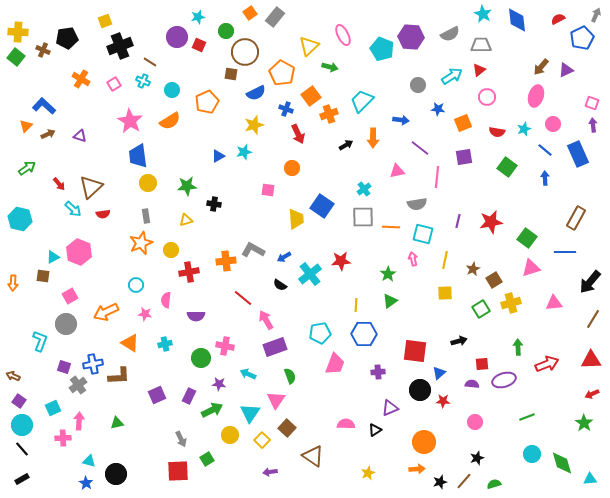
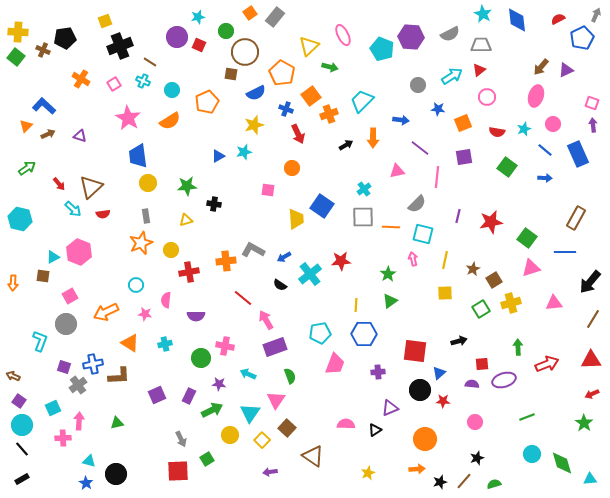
black pentagon at (67, 38): moved 2 px left
pink star at (130, 121): moved 2 px left, 3 px up
blue arrow at (545, 178): rotated 96 degrees clockwise
gray semicircle at (417, 204): rotated 36 degrees counterclockwise
purple line at (458, 221): moved 5 px up
orange circle at (424, 442): moved 1 px right, 3 px up
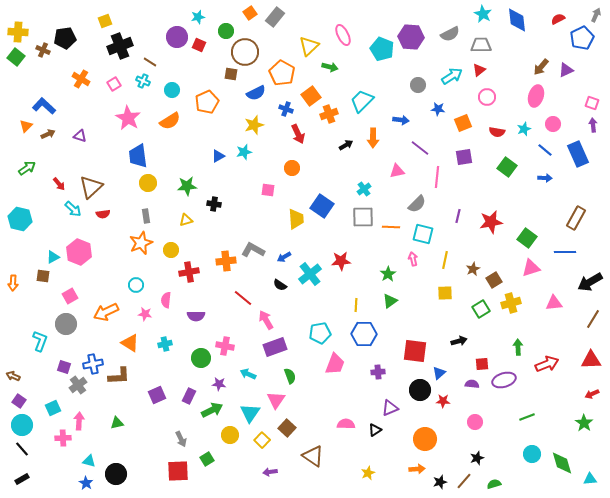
black arrow at (590, 282): rotated 20 degrees clockwise
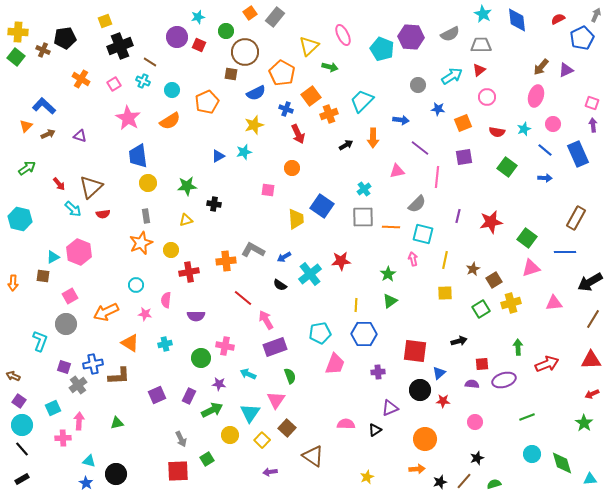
yellow star at (368, 473): moved 1 px left, 4 px down
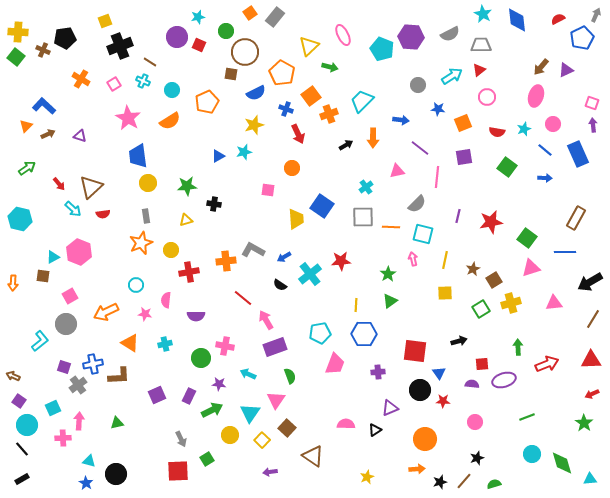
cyan cross at (364, 189): moved 2 px right, 2 px up
cyan L-shape at (40, 341): rotated 30 degrees clockwise
blue triangle at (439, 373): rotated 24 degrees counterclockwise
cyan circle at (22, 425): moved 5 px right
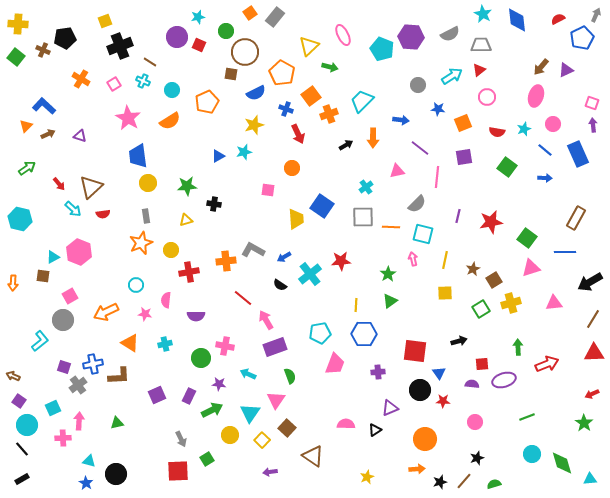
yellow cross at (18, 32): moved 8 px up
gray circle at (66, 324): moved 3 px left, 4 px up
red triangle at (591, 360): moved 3 px right, 7 px up
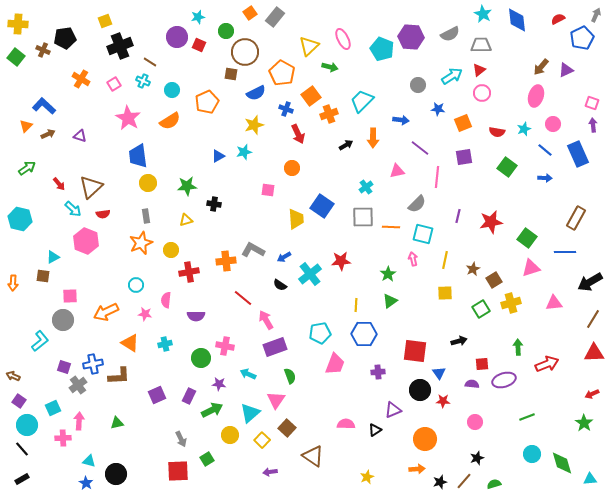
pink ellipse at (343, 35): moved 4 px down
pink circle at (487, 97): moved 5 px left, 4 px up
pink hexagon at (79, 252): moved 7 px right, 11 px up
pink square at (70, 296): rotated 28 degrees clockwise
purple triangle at (390, 408): moved 3 px right, 2 px down
cyan triangle at (250, 413): rotated 15 degrees clockwise
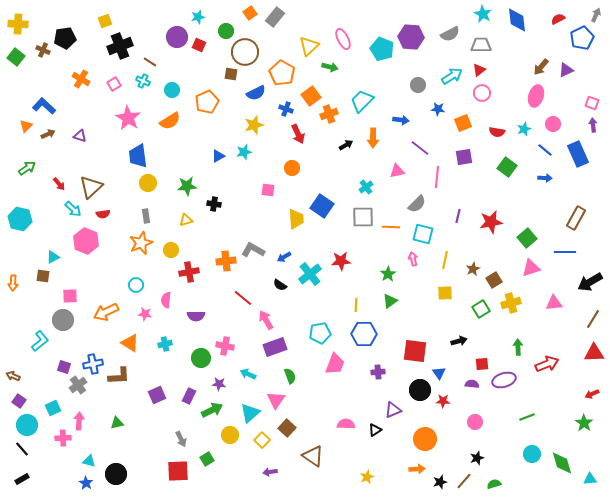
green square at (527, 238): rotated 12 degrees clockwise
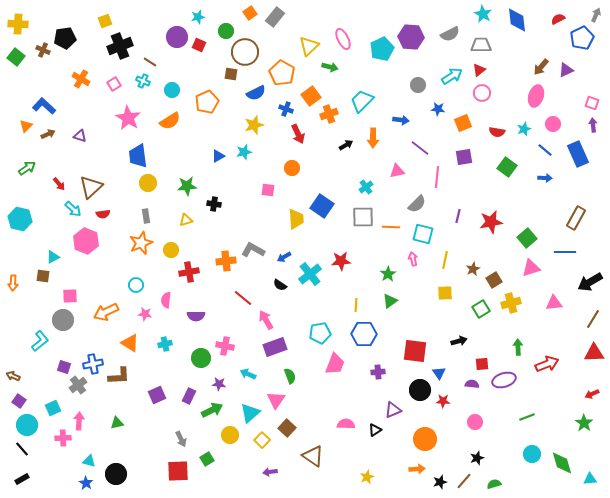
cyan pentagon at (382, 49): rotated 25 degrees clockwise
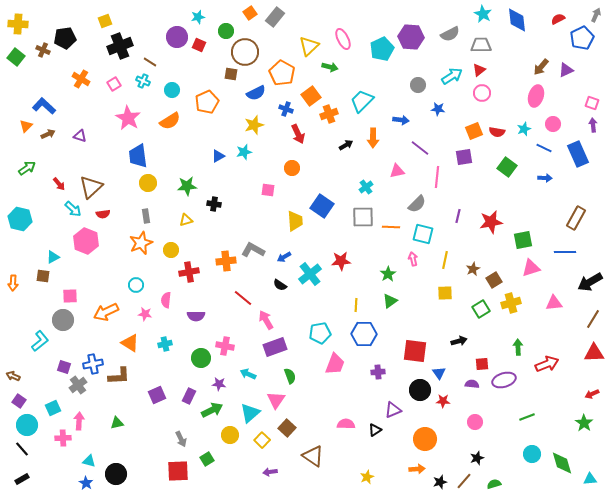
orange square at (463, 123): moved 11 px right, 8 px down
blue line at (545, 150): moved 1 px left, 2 px up; rotated 14 degrees counterclockwise
yellow trapezoid at (296, 219): moved 1 px left, 2 px down
green square at (527, 238): moved 4 px left, 2 px down; rotated 30 degrees clockwise
